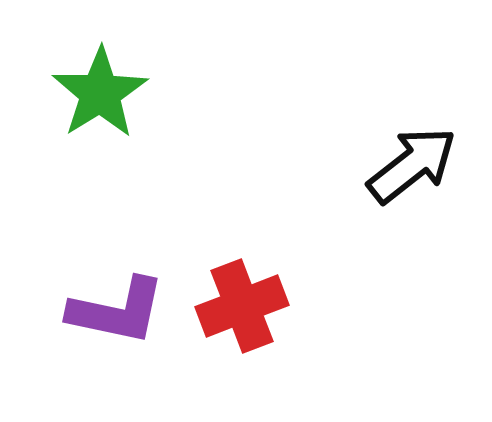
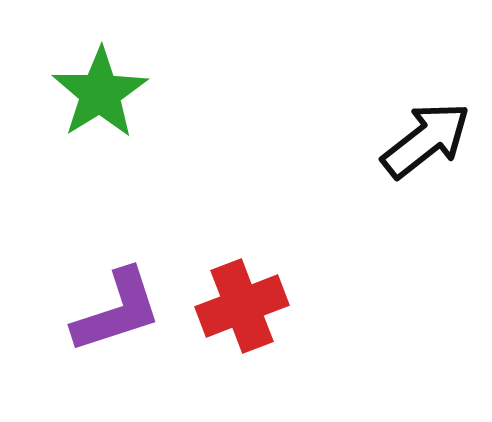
black arrow: moved 14 px right, 25 px up
purple L-shape: rotated 30 degrees counterclockwise
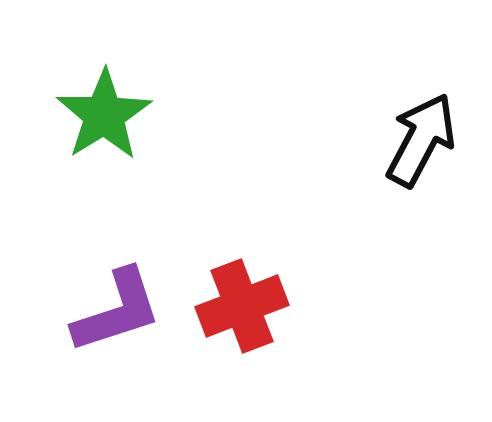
green star: moved 4 px right, 22 px down
black arrow: moved 5 px left; rotated 24 degrees counterclockwise
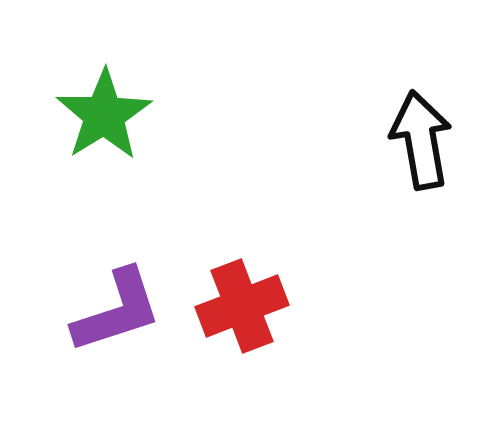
black arrow: rotated 38 degrees counterclockwise
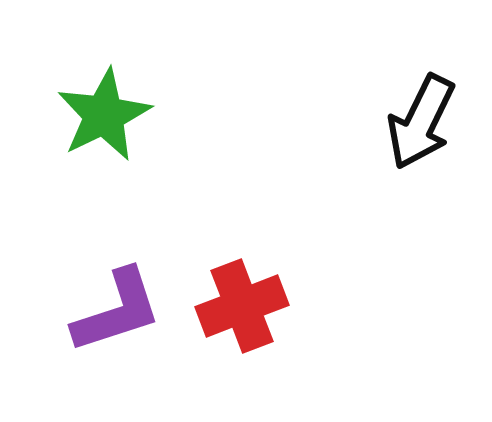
green star: rotated 6 degrees clockwise
black arrow: moved 18 px up; rotated 144 degrees counterclockwise
